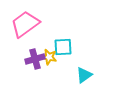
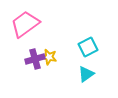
cyan square: moved 25 px right; rotated 24 degrees counterclockwise
cyan triangle: moved 2 px right, 1 px up
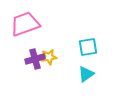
pink trapezoid: rotated 16 degrees clockwise
cyan square: rotated 18 degrees clockwise
yellow star: rotated 21 degrees counterclockwise
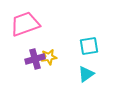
cyan square: moved 1 px right, 1 px up
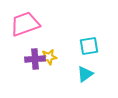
purple cross: rotated 12 degrees clockwise
cyan triangle: moved 1 px left
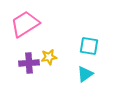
pink trapezoid: rotated 12 degrees counterclockwise
cyan square: rotated 18 degrees clockwise
purple cross: moved 6 px left, 4 px down
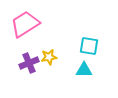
purple cross: rotated 18 degrees counterclockwise
cyan triangle: moved 1 px left, 4 px up; rotated 36 degrees clockwise
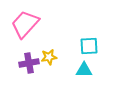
pink trapezoid: rotated 16 degrees counterclockwise
cyan square: rotated 12 degrees counterclockwise
purple cross: rotated 12 degrees clockwise
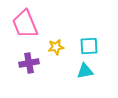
pink trapezoid: rotated 64 degrees counterclockwise
yellow star: moved 7 px right, 10 px up
cyan triangle: moved 1 px right, 1 px down; rotated 12 degrees counterclockwise
